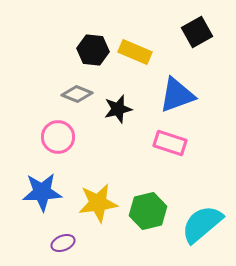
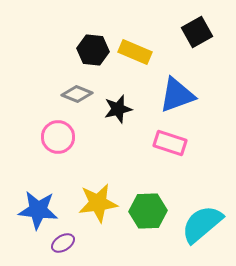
blue star: moved 4 px left, 18 px down; rotated 9 degrees clockwise
green hexagon: rotated 12 degrees clockwise
purple ellipse: rotated 10 degrees counterclockwise
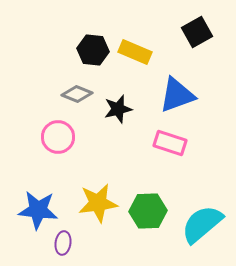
purple ellipse: rotated 50 degrees counterclockwise
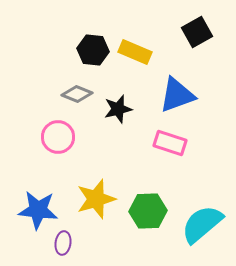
yellow star: moved 2 px left, 4 px up; rotated 9 degrees counterclockwise
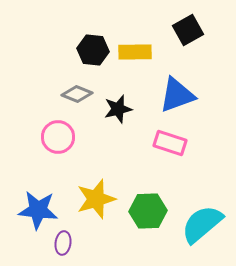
black square: moved 9 px left, 2 px up
yellow rectangle: rotated 24 degrees counterclockwise
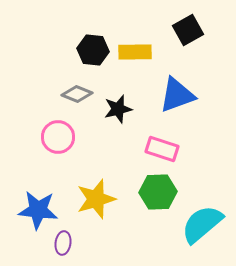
pink rectangle: moved 8 px left, 6 px down
green hexagon: moved 10 px right, 19 px up
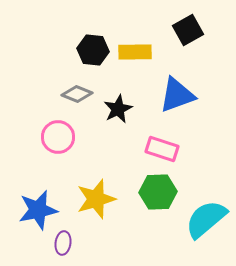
black star: rotated 12 degrees counterclockwise
blue star: rotated 18 degrees counterclockwise
cyan semicircle: moved 4 px right, 5 px up
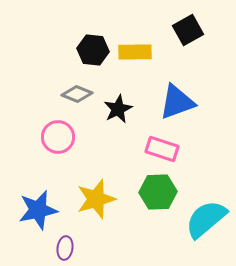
blue triangle: moved 7 px down
purple ellipse: moved 2 px right, 5 px down
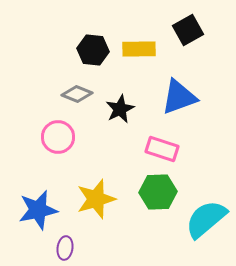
yellow rectangle: moved 4 px right, 3 px up
blue triangle: moved 2 px right, 5 px up
black star: moved 2 px right
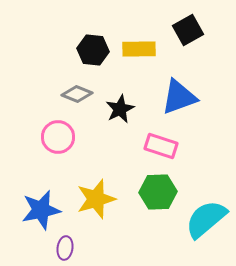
pink rectangle: moved 1 px left, 3 px up
blue star: moved 3 px right
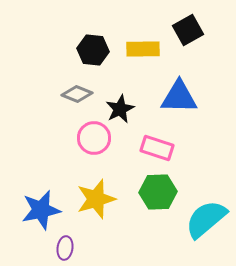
yellow rectangle: moved 4 px right
blue triangle: rotated 21 degrees clockwise
pink circle: moved 36 px right, 1 px down
pink rectangle: moved 4 px left, 2 px down
